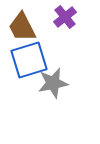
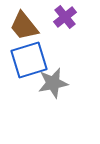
brown trapezoid: moved 2 px right, 1 px up; rotated 12 degrees counterclockwise
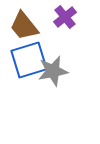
gray star: moved 12 px up
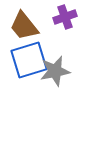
purple cross: rotated 20 degrees clockwise
gray star: moved 2 px right
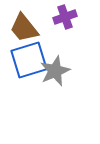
brown trapezoid: moved 2 px down
gray star: rotated 12 degrees counterclockwise
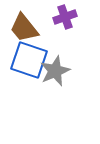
blue square: rotated 36 degrees clockwise
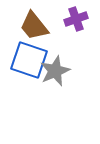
purple cross: moved 11 px right, 2 px down
brown trapezoid: moved 10 px right, 2 px up
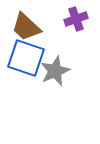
brown trapezoid: moved 8 px left, 1 px down; rotated 8 degrees counterclockwise
blue square: moved 3 px left, 2 px up
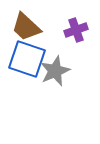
purple cross: moved 11 px down
blue square: moved 1 px right, 1 px down
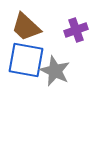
blue square: moved 1 px left, 1 px down; rotated 9 degrees counterclockwise
gray star: rotated 24 degrees counterclockwise
